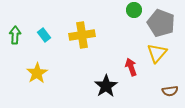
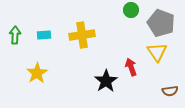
green circle: moved 3 px left
cyan rectangle: rotated 56 degrees counterclockwise
yellow triangle: moved 1 px up; rotated 15 degrees counterclockwise
black star: moved 5 px up
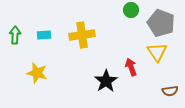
yellow star: rotated 25 degrees counterclockwise
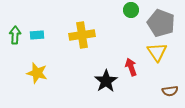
cyan rectangle: moved 7 px left
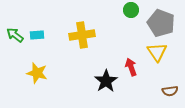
green arrow: rotated 54 degrees counterclockwise
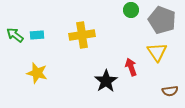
gray pentagon: moved 1 px right, 3 px up
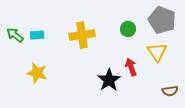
green circle: moved 3 px left, 19 px down
black star: moved 3 px right, 1 px up
